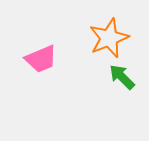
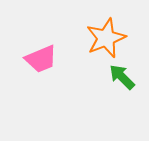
orange star: moved 3 px left
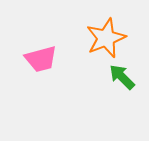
pink trapezoid: rotated 8 degrees clockwise
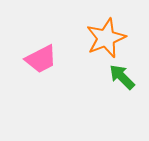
pink trapezoid: rotated 12 degrees counterclockwise
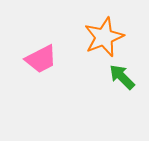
orange star: moved 2 px left, 1 px up
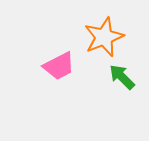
pink trapezoid: moved 18 px right, 7 px down
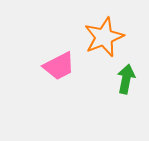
green arrow: moved 4 px right, 2 px down; rotated 56 degrees clockwise
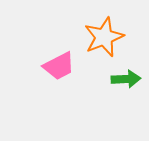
green arrow: rotated 76 degrees clockwise
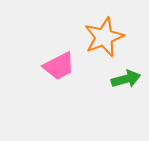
green arrow: rotated 12 degrees counterclockwise
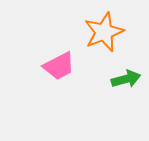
orange star: moved 5 px up
